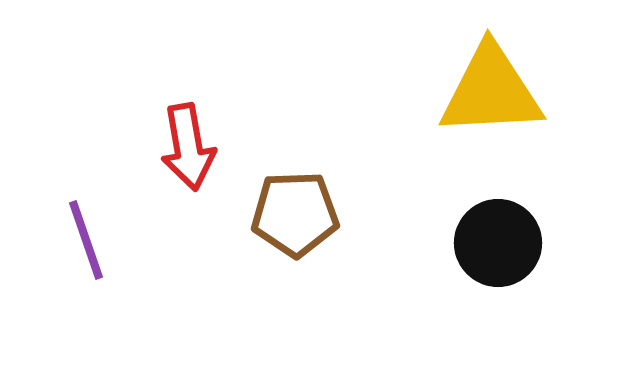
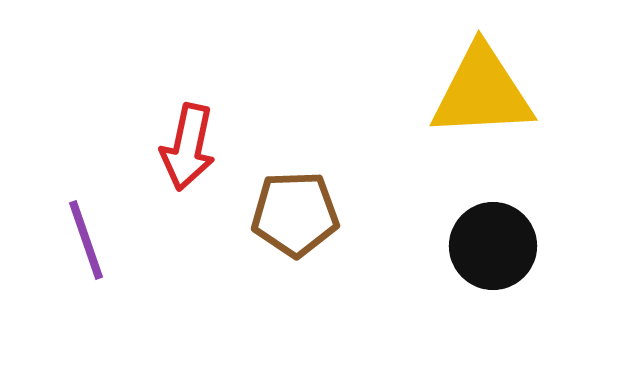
yellow triangle: moved 9 px left, 1 px down
red arrow: rotated 22 degrees clockwise
black circle: moved 5 px left, 3 px down
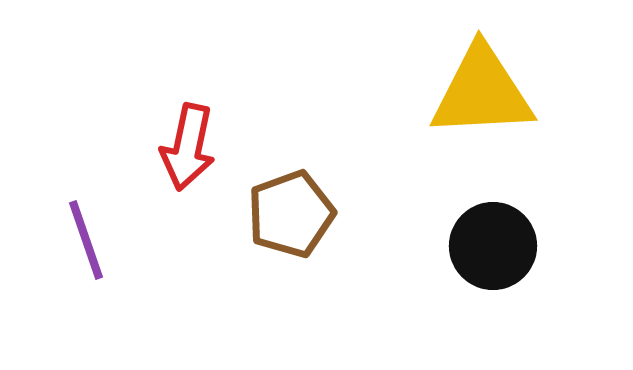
brown pentagon: moved 4 px left; rotated 18 degrees counterclockwise
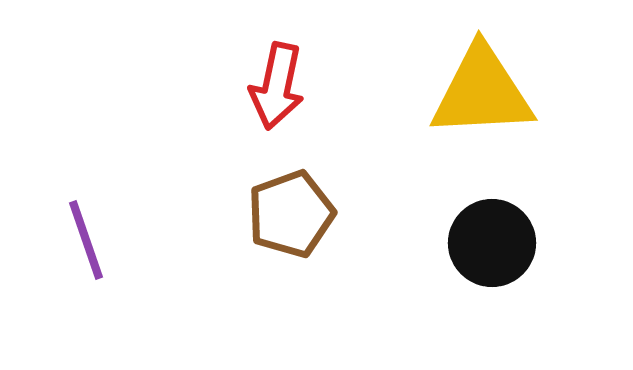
red arrow: moved 89 px right, 61 px up
black circle: moved 1 px left, 3 px up
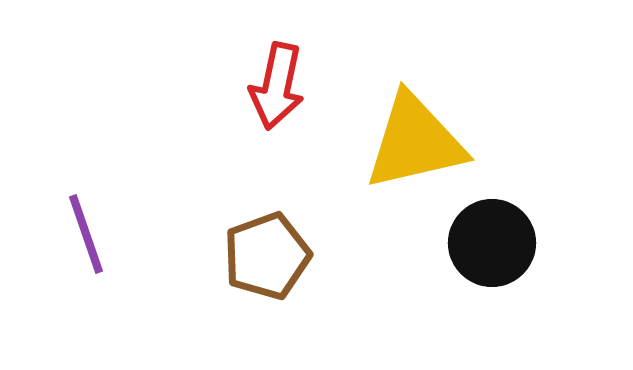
yellow triangle: moved 67 px left, 50 px down; rotated 10 degrees counterclockwise
brown pentagon: moved 24 px left, 42 px down
purple line: moved 6 px up
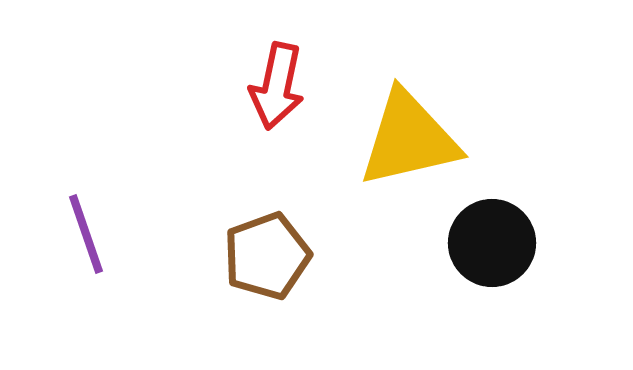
yellow triangle: moved 6 px left, 3 px up
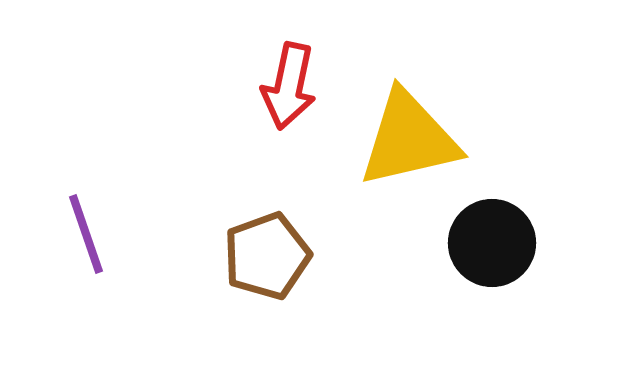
red arrow: moved 12 px right
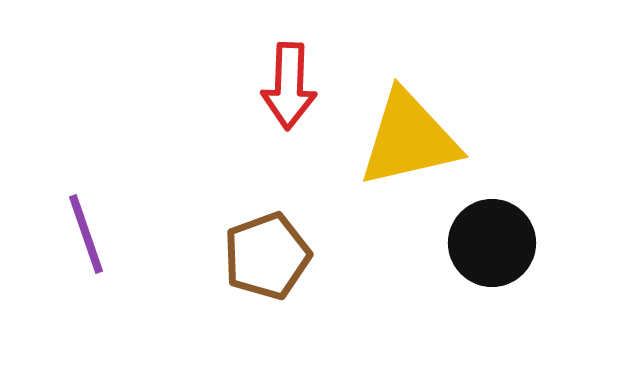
red arrow: rotated 10 degrees counterclockwise
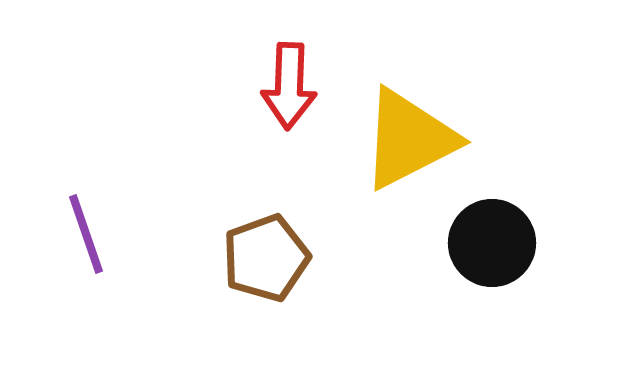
yellow triangle: rotated 14 degrees counterclockwise
brown pentagon: moved 1 px left, 2 px down
